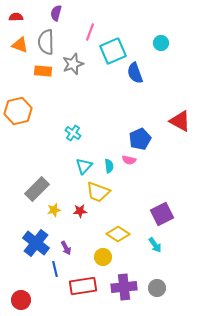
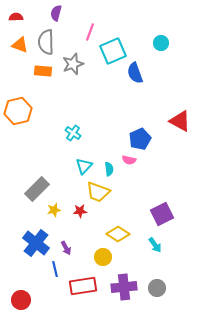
cyan semicircle: moved 3 px down
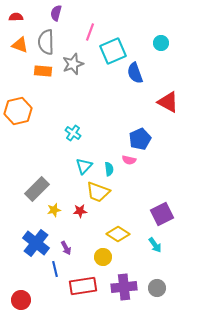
red triangle: moved 12 px left, 19 px up
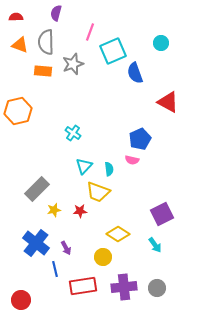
pink semicircle: moved 3 px right
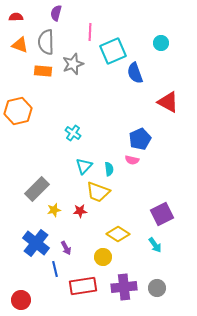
pink line: rotated 18 degrees counterclockwise
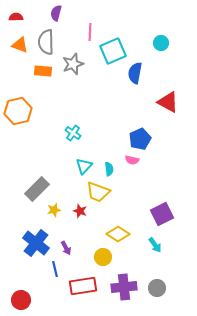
blue semicircle: rotated 30 degrees clockwise
red star: rotated 24 degrees clockwise
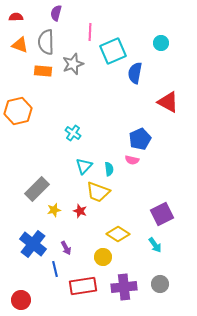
blue cross: moved 3 px left, 1 px down
gray circle: moved 3 px right, 4 px up
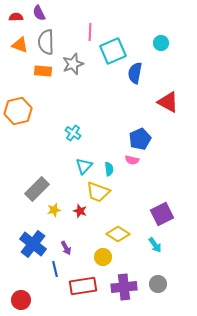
purple semicircle: moved 17 px left; rotated 42 degrees counterclockwise
gray circle: moved 2 px left
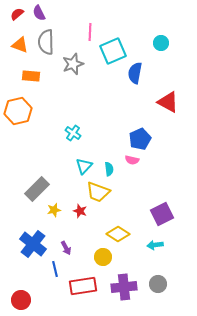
red semicircle: moved 1 px right, 3 px up; rotated 40 degrees counterclockwise
orange rectangle: moved 12 px left, 5 px down
cyan arrow: rotated 119 degrees clockwise
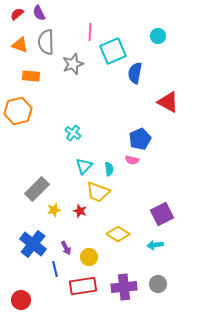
cyan circle: moved 3 px left, 7 px up
yellow circle: moved 14 px left
